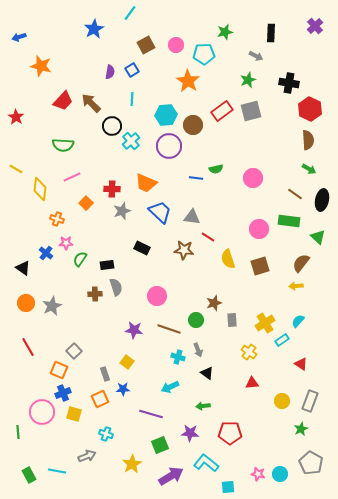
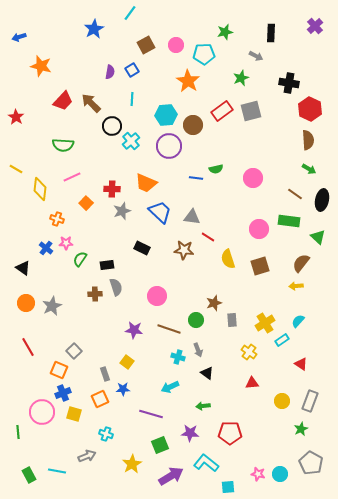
green star at (248, 80): moved 7 px left, 2 px up
blue cross at (46, 253): moved 5 px up
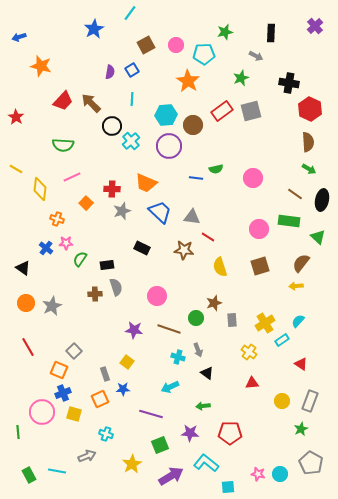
brown semicircle at (308, 140): moved 2 px down
yellow semicircle at (228, 259): moved 8 px left, 8 px down
green circle at (196, 320): moved 2 px up
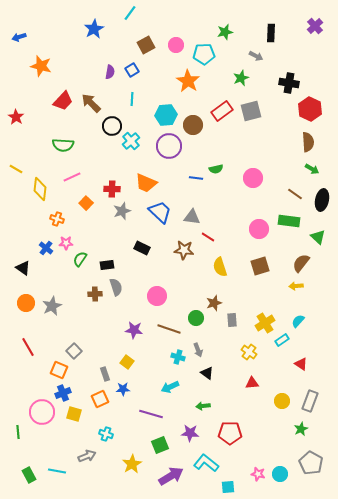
green arrow at (309, 169): moved 3 px right
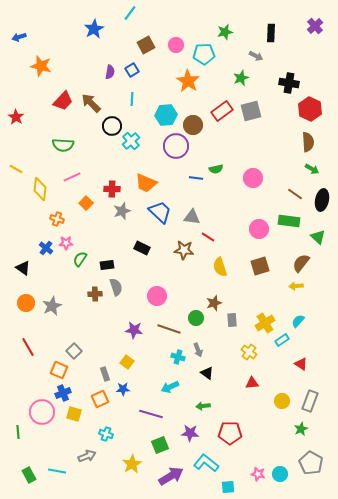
purple circle at (169, 146): moved 7 px right
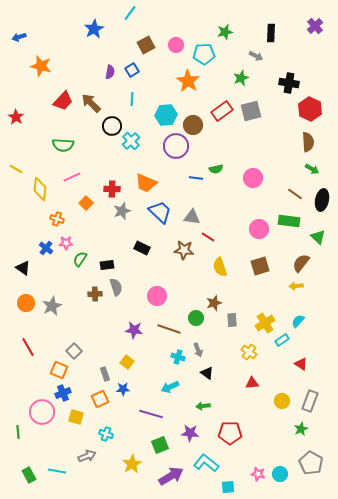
yellow square at (74, 414): moved 2 px right, 3 px down
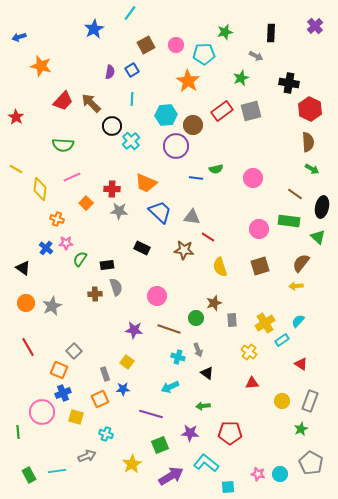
black ellipse at (322, 200): moved 7 px down
gray star at (122, 211): moved 3 px left; rotated 24 degrees clockwise
cyan line at (57, 471): rotated 18 degrees counterclockwise
